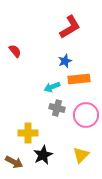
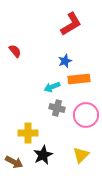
red L-shape: moved 1 px right, 3 px up
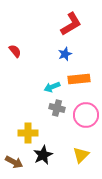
blue star: moved 7 px up
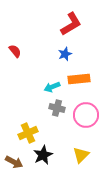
yellow cross: rotated 24 degrees counterclockwise
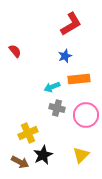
blue star: moved 2 px down
brown arrow: moved 6 px right
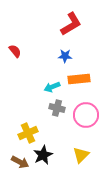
blue star: rotated 24 degrees clockwise
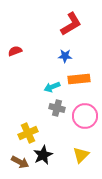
red semicircle: rotated 72 degrees counterclockwise
pink circle: moved 1 px left, 1 px down
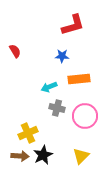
red L-shape: moved 2 px right, 1 px down; rotated 15 degrees clockwise
red semicircle: rotated 80 degrees clockwise
blue star: moved 3 px left
cyan arrow: moved 3 px left
yellow triangle: moved 1 px down
brown arrow: moved 6 px up; rotated 24 degrees counterclockwise
